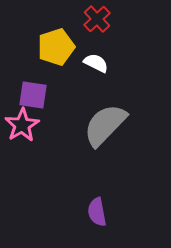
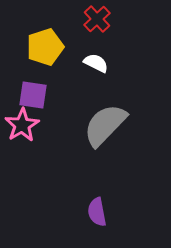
yellow pentagon: moved 11 px left
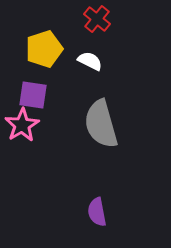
red cross: rotated 8 degrees counterclockwise
yellow pentagon: moved 1 px left, 2 px down
white semicircle: moved 6 px left, 2 px up
gray semicircle: moved 4 px left, 1 px up; rotated 60 degrees counterclockwise
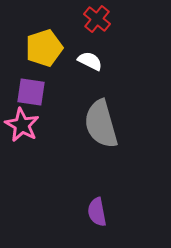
yellow pentagon: moved 1 px up
purple square: moved 2 px left, 3 px up
pink star: rotated 12 degrees counterclockwise
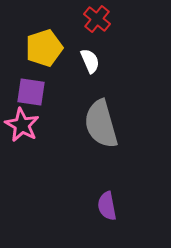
white semicircle: rotated 40 degrees clockwise
purple semicircle: moved 10 px right, 6 px up
